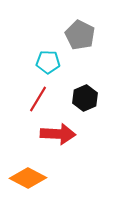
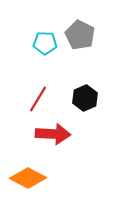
cyan pentagon: moved 3 px left, 19 px up
red arrow: moved 5 px left
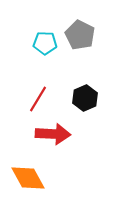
orange diamond: rotated 33 degrees clockwise
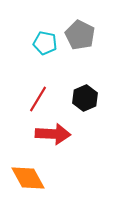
cyan pentagon: rotated 10 degrees clockwise
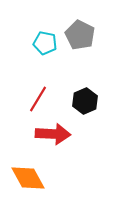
black hexagon: moved 3 px down
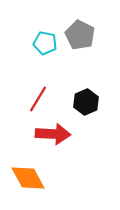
black hexagon: moved 1 px right, 1 px down
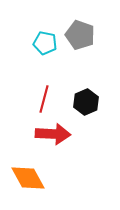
gray pentagon: rotated 8 degrees counterclockwise
red line: moved 6 px right; rotated 16 degrees counterclockwise
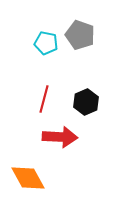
cyan pentagon: moved 1 px right
red arrow: moved 7 px right, 3 px down
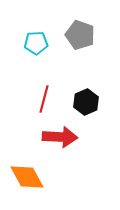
cyan pentagon: moved 10 px left; rotated 15 degrees counterclockwise
orange diamond: moved 1 px left, 1 px up
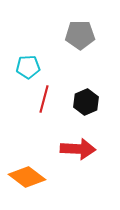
gray pentagon: rotated 20 degrees counterclockwise
cyan pentagon: moved 8 px left, 24 px down
red arrow: moved 18 px right, 12 px down
orange diamond: rotated 24 degrees counterclockwise
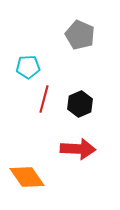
gray pentagon: rotated 24 degrees clockwise
black hexagon: moved 6 px left, 2 px down
orange diamond: rotated 18 degrees clockwise
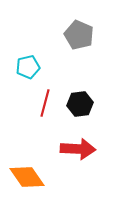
gray pentagon: moved 1 px left
cyan pentagon: rotated 10 degrees counterclockwise
red line: moved 1 px right, 4 px down
black hexagon: rotated 15 degrees clockwise
